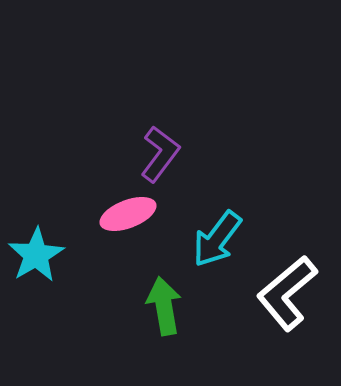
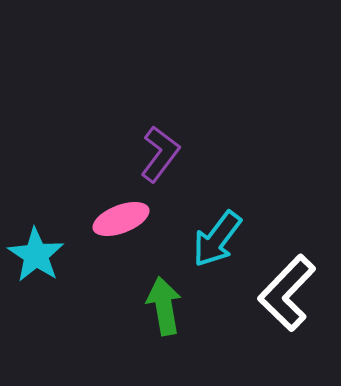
pink ellipse: moved 7 px left, 5 px down
cyan star: rotated 8 degrees counterclockwise
white L-shape: rotated 6 degrees counterclockwise
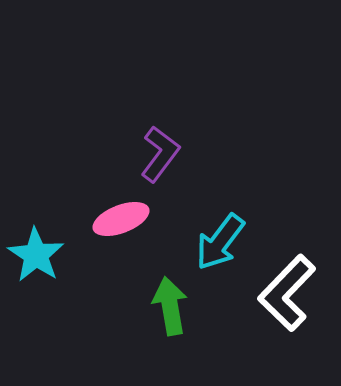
cyan arrow: moved 3 px right, 3 px down
green arrow: moved 6 px right
